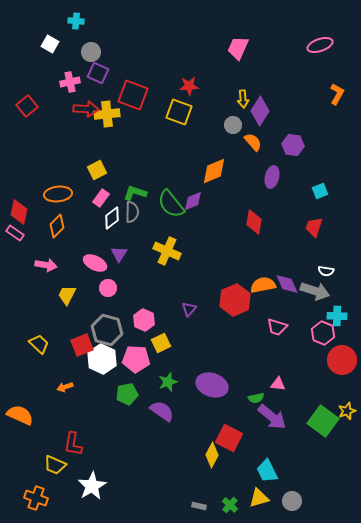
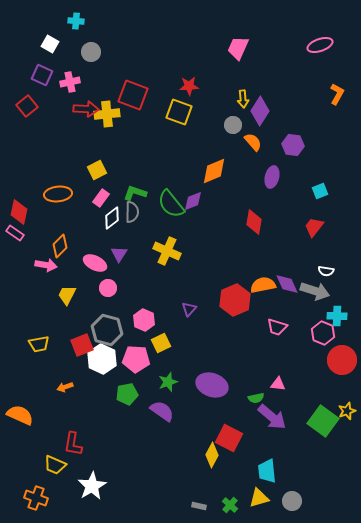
purple square at (98, 73): moved 56 px left, 2 px down
orange diamond at (57, 226): moved 3 px right, 20 px down
red trapezoid at (314, 227): rotated 20 degrees clockwise
yellow trapezoid at (39, 344): rotated 125 degrees clockwise
cyan trapezoid at (267, 471): rotated 20 degrees clockwise
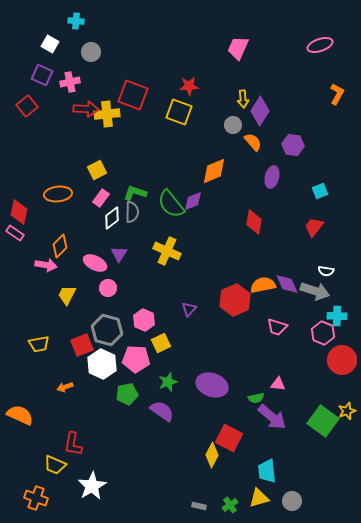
white hexagon at (102, 359): moved 5 px down
green cross at (230, 505): rotated 14 degrees clockwise
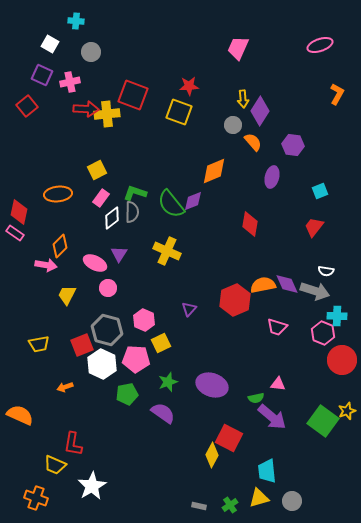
red diamond at (254, 222): moved 4 px left, 2 px down
purple semicircle at (162, 411): moved 1 px right, 2 px down
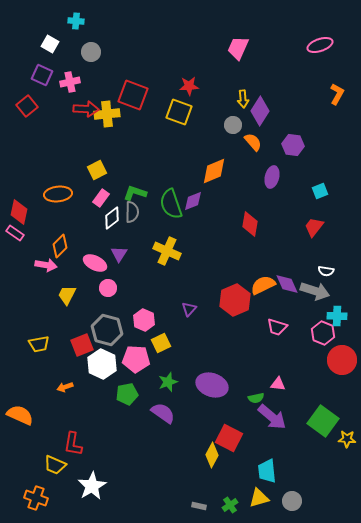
green semicircle at (171, 204): rotated 20 degrees clockwise
orange semicircle at (263, 285): rotated 15 degrees counterclockwise
yellow star at (347, 411): moved 28 px down; rotated 24 degrees clockwise
